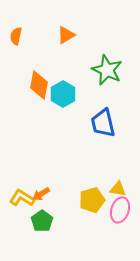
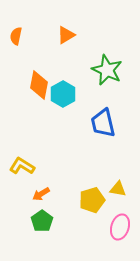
yellow L-shape: moved 32 px up
pink ellipse: moved 17 px down
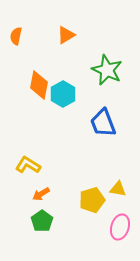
blue trapezoid: rotated 8 degrees counterclockwise
yellow L-shape: moved 6 px right, 1 px up
